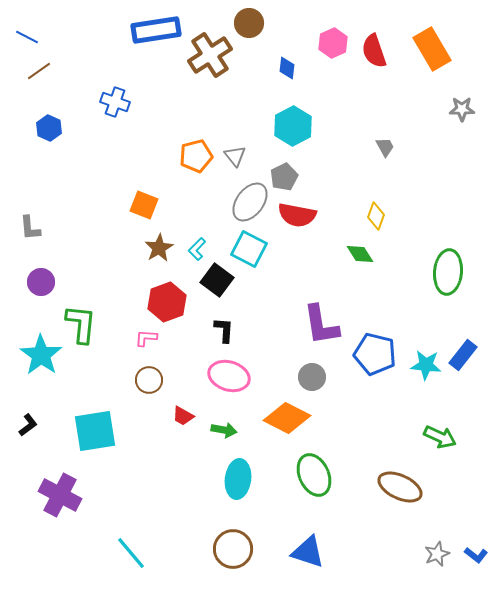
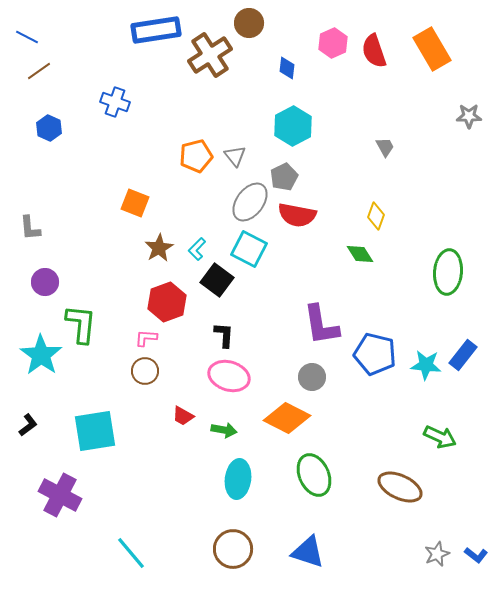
gray star at (462, 109): moved 7 px right, 7 px down
orange square at (144, 205): moved 9 px left, 2 px up
purple circle at (41, 282): moved 4 px right
black L-shape at (224, 330): moved 5 px down
brown circle at (149, 380): moved 4 px left, 9 px up
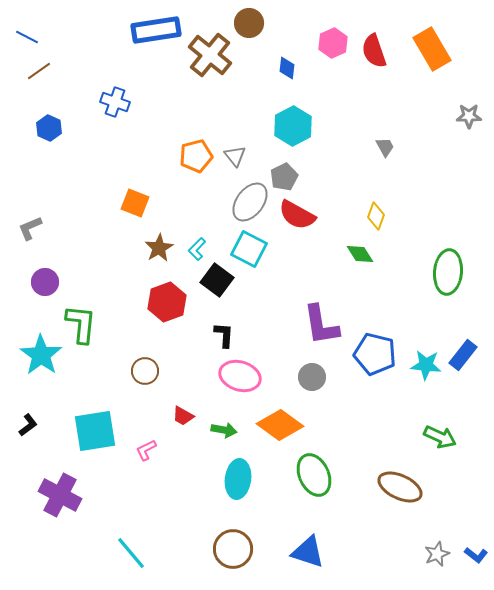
brown cross at (210, 55): rotated 18 degrees counterclockwise
red semicircle at (297, 215): rotated 18 degrees clockwise
gray L-shape at (30, 228): rotated 72 degrees clockwise
pink L-shape at (146, 338): moved 112 px down; rotated 30 degrees counterclockwise
pink ellipse at (229, 376): moved 11 px right
orange diamond at (287, 418): moved 7 px left, 7 px down; rotated 9 degrees clockwise
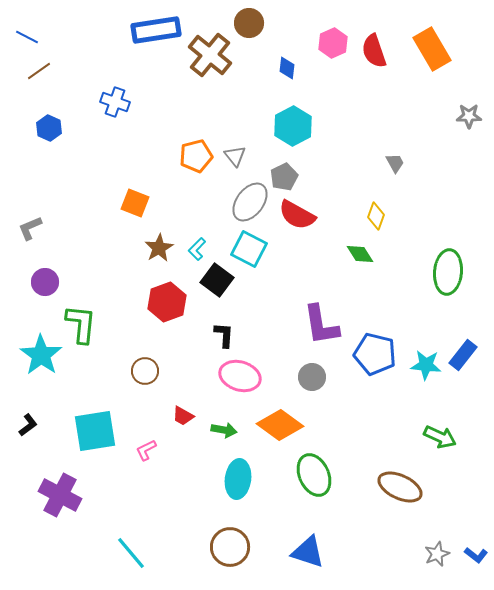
gray trapezoid at (385, 147): moved 10 px right, 16 px down
brown circle at (233, 549): moved 3 px left, 2 px up
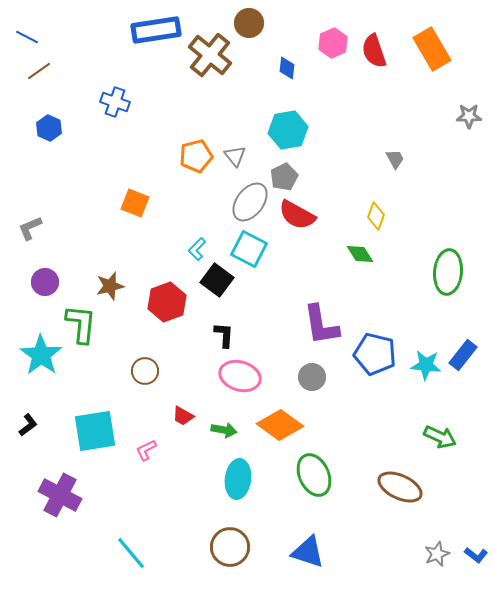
cyan hexagon at (293, 126): moved 5 px left, 4 px down; rotated 18 degrees clockwise
gray trapezoid at (395, 163): moved 4 px up
brown star at (159, 248): moved 49 px left, 38 px down; rotated 16 degrees clockwise
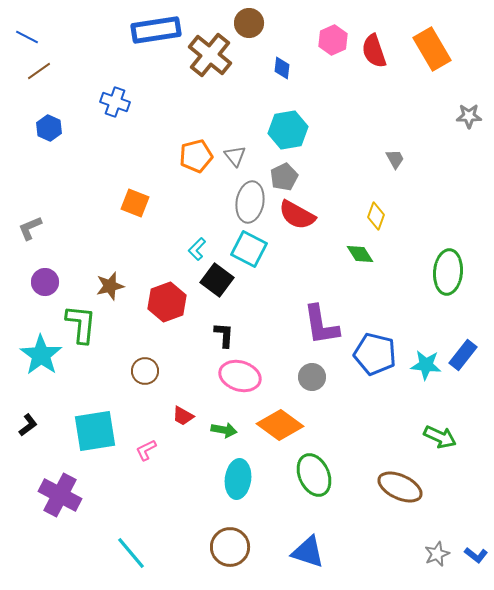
pink hexagon at (333, 43): moved 3 px up
blue diamond at (287, 68): moved 5 px left
gray ellipse at (250, 202): rotated 27 degrees counterclockwise
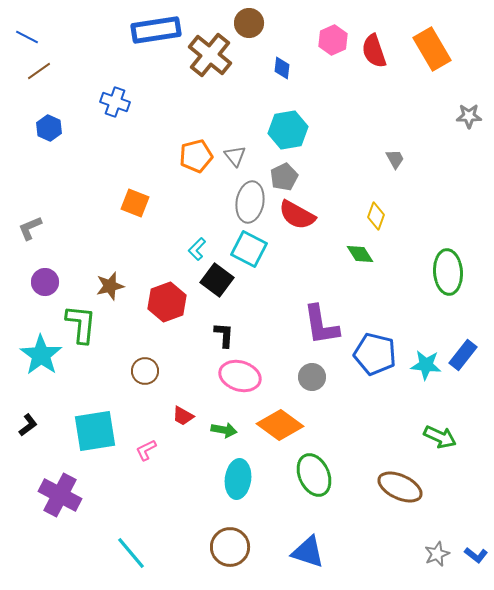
green ellipse at (448, 272): rotated 9 degrees counterclockwise
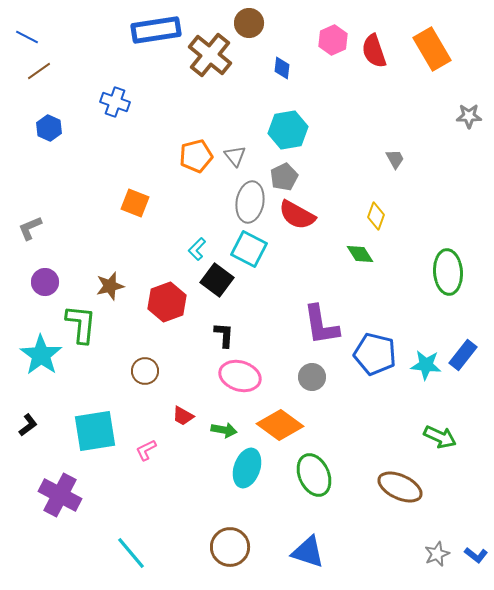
cyan ellipse at (238, 479): moved 9 px right, 11 px up; rotated 12 degrees clockwise
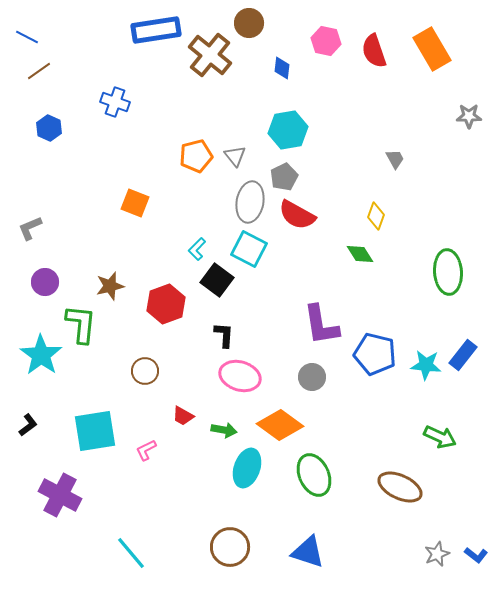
pink hexagon at (333, 40): moved 7 px left, 1 px down; rotated 24 degrees counterclockwise
red hexagon at (167, 302): moved 1 px left, 2 px down
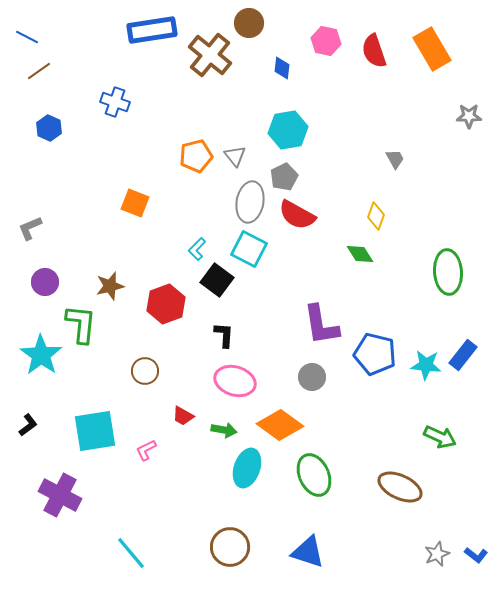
blue rectangle at (156, 30): moved 4 px left
pink ellipse at (240, 376): moved 5 px left, 5 px down
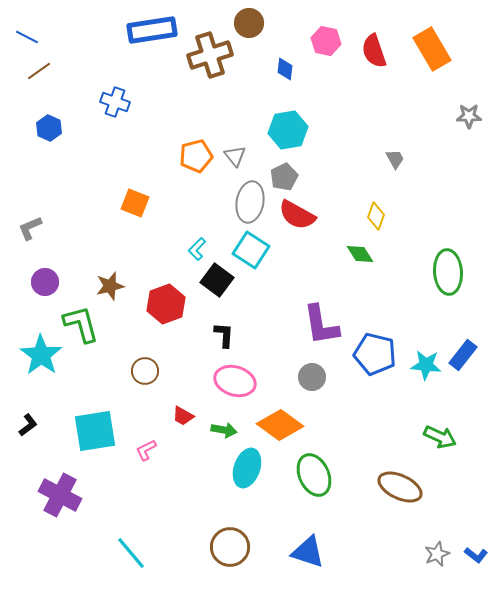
brown cross at (210, 55): rotated 33 degrees clockwise
blue diamond at (282, 68): moved 3 px right, 1 px down
cyan square at (249, 249): moved 2 px right, 1 px down; rotated 6 degrees clockwise
green L-shape at (81, 324): rotated 21 degrees counterclockwise
